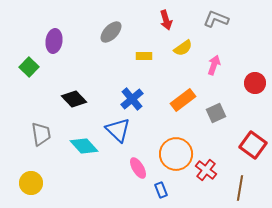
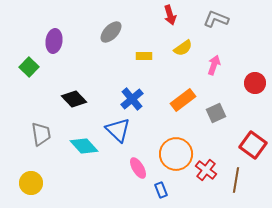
red arrow: moved 4 px right, 5 px up
brown line: moved 4 px left, 8 px up
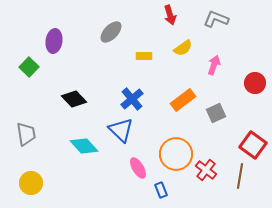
blue triangle: moved 3 px right
gray trapezoid: moved 15 px left
brown line: moved 4 px right, 4 px up
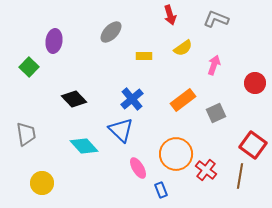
yellow circle: moved 11 px right
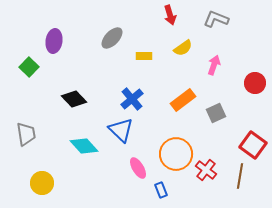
gray ellipse: moved 1 px right, 6 px down
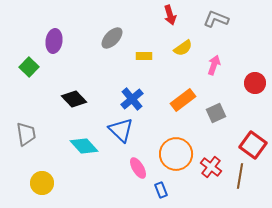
red cross: moved 5 px right, 3 px up
